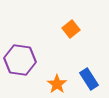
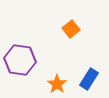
blue rectangle: rotated 65 degrees clockwise
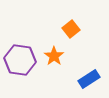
blue rectangle: rotated 25 degrees clockwise
orange star: moved 3 px left, 28 px up
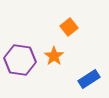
orange square: moved 2 px left, 2 px up
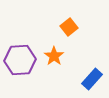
purple hexagon: rotated 12 degrees counterclockwise
blue rectangle: moved 3 px right; rotated 15 degrees counterclockwise
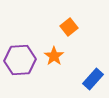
blue rectangle: moved 1 px right
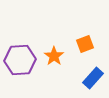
orange square: moved 16 px right, 17 px down; rotated 18 degrees clockwise
blue rectangle: moved 1 px up
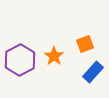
purple hexagon: rotated 24 degrees counterclockwise
blue rectangle: moved 6 px up
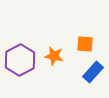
orange square: rotated 24 degrees clockwise
orange star: rotated 24 degrees counterclockwise
